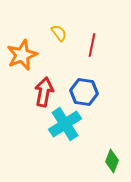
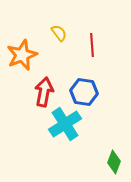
red line: rotated 15 degrees counterclockwise
green diamond: moved 2 px right, 1 px down
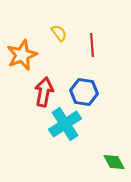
green diamond: rotated 50 degrees counterclockwise
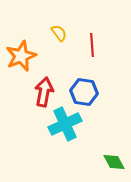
orange star: moved 1 px left, 1 px down
cyan cross: rotated 8 degrees clockwise
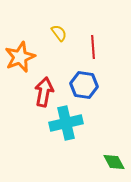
red line: moved 1 px right, 2 px down
orange star: moved 1 px left, 1 px down
blue hexagon: moved 7 px up
cyan cross: moved 1 px right, 1 px up; rotated 12 degrees clockwise
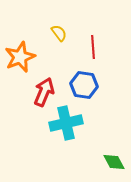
red arrow: rotated 12 degrees clockwise
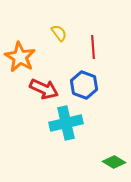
orange star: rotated 20 degrees counterclockwise
blue hexagon: rotated 12 degrees clockwise
red arrow: moved 3 px up; rotated 92 degrees clockwise
green diamond: rotated 30 degrees counterclockwise
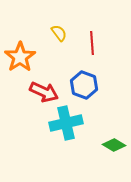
red line: moved 1 px left, 4 px up
orange star: rotated 8 degrees clockwise
red arrow: moved 3 px down
green diamond: moved 17 px up
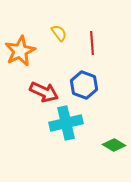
orange star: moved 6 px up; rotated 8 degrees clockwise
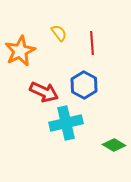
blue hexagon: rotated 8 degrees clockwise
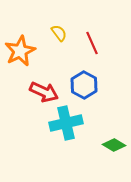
red line: rotated 20 degrees counterclockwise
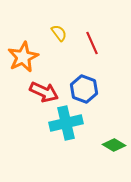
orange star: moved 3 px right, 6 px down
blue hexagon: moved 4 px down; rotated 8 degrees counterclockwise
